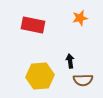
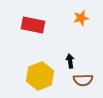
orange star: moved 1 px right
yellow hexagon: rotated 16 degrees counterclockwise
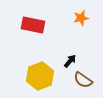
black arrow: rotated 48 degrees clockwise
brown semicircle: rotated 36 degrees clockwise
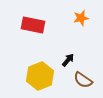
black arrow: moved 2 px left, 1 px up
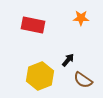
orange star: rotated 14 degrees clockwise
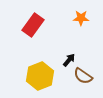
red rectangle: rotated 65 degrees counterclockwise
black arrow: moved 1 px right
brown semicircle: moved 4 px up
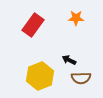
orange star: moved 5 px left
black arrow: rotated 104 degrees counterclockwise
brown semicircle: moved 2 px left, 2 px down; rotated 36 degrees counterclockwise
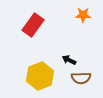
orange star: moved 7 px right, 3 px up
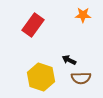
yellow hexagon: moved 1 px right, 1 px down; rotated 20 degrees counterclockwise
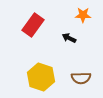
black arrow: moved 22 px up
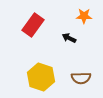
orange star: moved 1 px right, 1 px down
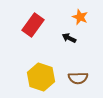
orange star: moved 4 px left, 1 px down; rotated 21 degrees clockwise
brown semicircle: moved 3 px left
